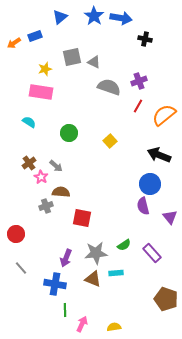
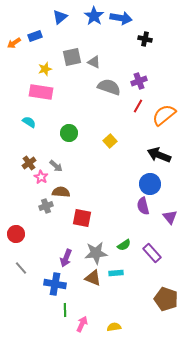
brown triangle: moved 1 px up
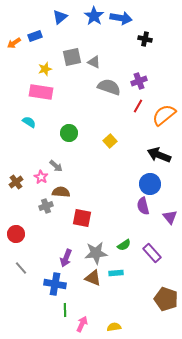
brown cross: moved 13 px left, 19 px down
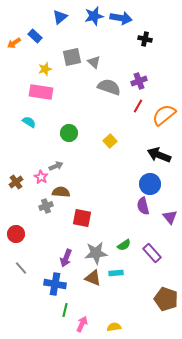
blue star: rotated 24 degrees clockwise
blue rectangle: rotated 64 degrees clockwise
gray triangle: rotated 16 degrees clockwise
gray arrow: rotated 64 degrees counterclockwise
green line: rotated 16 degrees clockwise
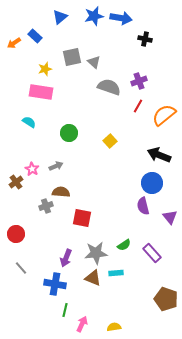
pink star: moved 9 px left, 8 px up
blue circle: moved 2 px right, 1 px up
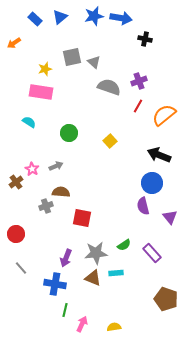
blue rectangle: moved 17 px up
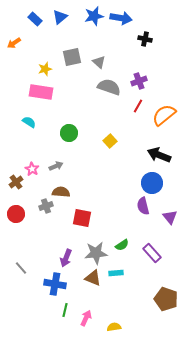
gray triangle: moved 5 px right
red circle: moved 20 px up
green semicircle: moved 2 px left
pink arrow: moved 4 px right, 6 px up
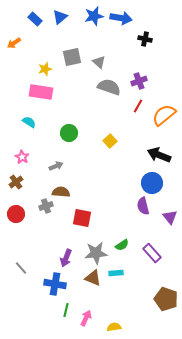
pink star: moved 10 px left, 12 px up
green line: moved 1 px right
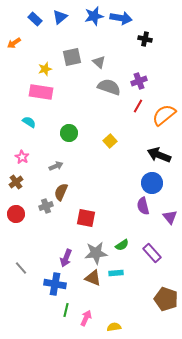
brown semicircle: rotated 72 degrees counterclockwise
red square: moved 4 px right
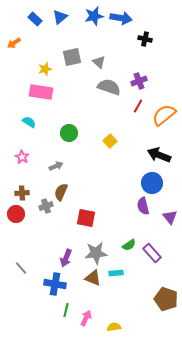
brown cross: moved 6 px right, 11 px down; rotated 32 degrees clockwise
green semicircle: moved 7 px right
